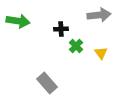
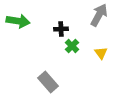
gray arrow: rotated 55 degrees counterclockwise
green cross: moved 4 px left
gray rectangle: moved 1 px right, 1 px up
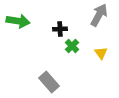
black cross: moved 1 px left
gray rectangle: moved 1 px right
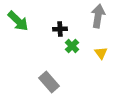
gray arrow: moved 1 px left, 1 px down; rotated 20 degrees counterclockwise
green arrow: rotated 35 degrees clockwise
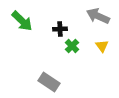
gray arrow: rotated 75 degrees counterclockwise
green arrow: moved 4 px right
yellow triangle: moved 1 px right, 7 px up
gray rectangle: rotated 15 degrees counterclockwise
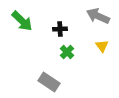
green cross: moved 5 px left, 6 px down
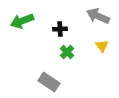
green arrow: rotated 115 degrees clockwise
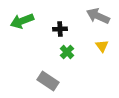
gray rectangle: moved 1 px left, 1 px up
